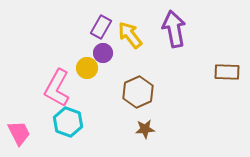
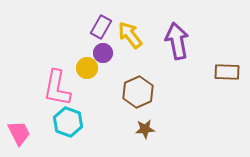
purple arrow: moved 3 px right, 12 px down
pink L-shape: rotated 18 degrees counterclockwise
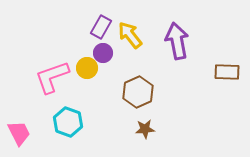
pink L-shape: moved 5 px left, 11 px up; rotated 60 degrees clockwise
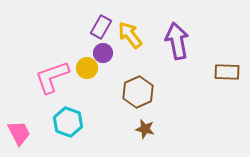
brown star: rotated 18 degrees clockwise
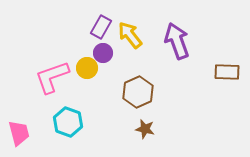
purple arrow: rotated 9 degrees counterclockwise
pink trapezoid: rotated 12 degrees clockwise
